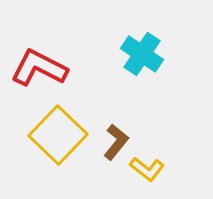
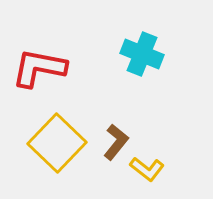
cyan cross: rotated 12 degrees counterclockwise
red L-shape: rotated 16 degrees counterclockwise
yellow square: moved 1 px left, 8 px down
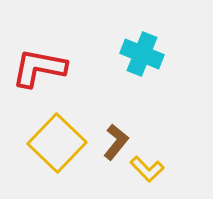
yellow L-shape: rotated 8 degrees clockwise
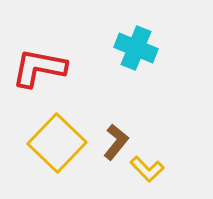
cyan cross: moved 6 px left, 6 px up
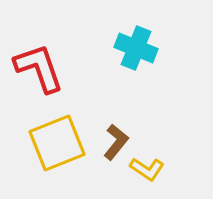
red L-shape: rotated 60 degrees clockwise
yellow square: rotated 24 degrees clockwise
yellow L-shape: rotated 12 degrees counterclockwise
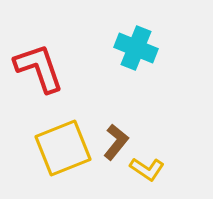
yellow square: moved 6 px right, 5 px down
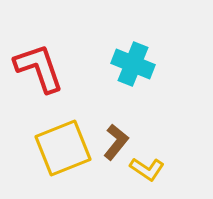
cyan cross: moved 3 px left, 16 px down
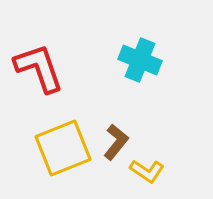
cyan cross: moved 7 px right, 4 px up
yellow L-shape: moved 2 px down
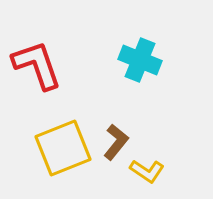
red L-shape: moved 2 px left, 3 px up
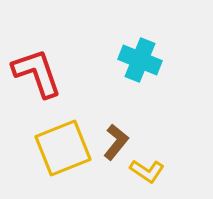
red L-shape: moved 8 px down
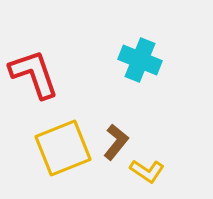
red L-shape: moved 3 px left, 1 px down
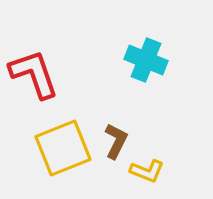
cyan cross: moved 6 px right
brown L-shape: moved 1 px up; rotated 12 degrees counterclockwise
yellow L-shape: rotated 12 degrees counterclockwise
